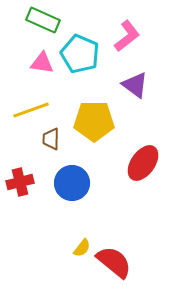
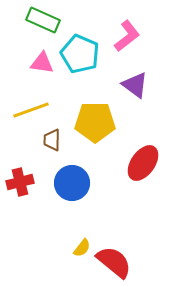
yellow pentagon: moved 1 px right, 1 px down
brown trapezoid: moved 1 px right, 1 px down
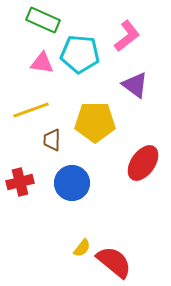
cyan pentagon: rotated 18 degrees counterclockwise
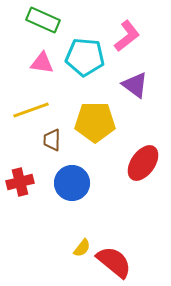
cyan pentagon: moved 5 px right, 3 px down
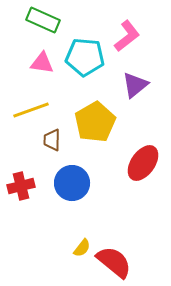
purple triangle: rotated 44 degrees clockwise
yellow pentagon: rotated 30 degrees counterclockwise
red cross: moved 1 px right, 4 px down
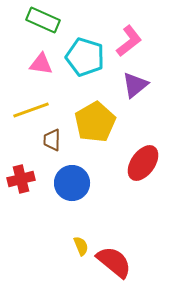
pink L-shape: moved 2 px right, 5 px down
cyan pentagon: rotated 12 degrees clockwise
pink triangle: moved 1 px left, 1 px down
red cross: moved 7 px up
yellow semicircle: moved 1 px left, 2 px up; rotated 60 degrees counterclockwise
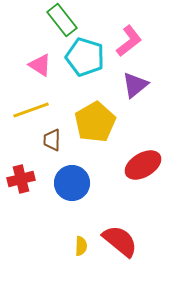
green rectangle: moved 19 px right; rotated 28 degrees clockwise
pink triangle: moved 1 px left, 1 px down; rotated 25 degrees clockwise
red ellipse: moved 2 px down; rotated 24 degrees clockwise
yellow semicircle: rotated 24 degrees clockwise
red semicircle: moved 6 px right, 21 px up
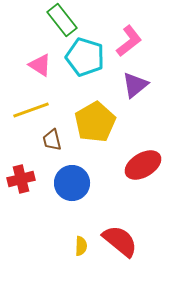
brown trapezoid: rotated 15 degrees counterclockwise
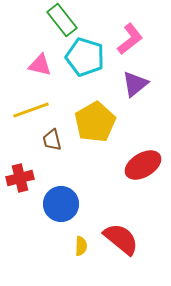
pink L-shape: moved 1 px right, 2 px up
pink triangle: rotated 20 degrees counterclockwise
purple triangle: moved 1 px up
red cross: moved 1 px left, 1 px up
blue circle: moved 11 px left, 21 px down
red semicircle: moved 1 px right, 2 px up
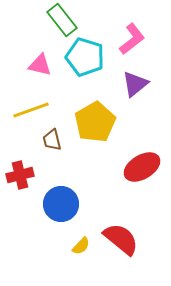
pink L-shape: moved 2 px right
red ellipse: moved 1 px left, 2 px down
red cross: moved 3 px up
yellow semicircle: rotated 42 degrees clockwise
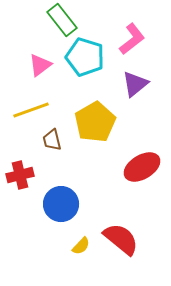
pink triangle: rotated 50 degrees counterclockwise
